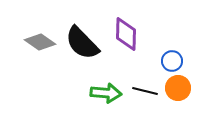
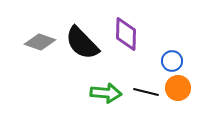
gray diamond: rotated 16 degrees counterclockwise
black line: moved 1 px right, 1 px down
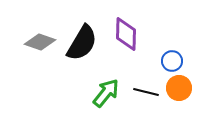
black semicircle: rotated 105 degrees counterclockwise
orange circle: moved 1 px right
green arrow: rotated 56 degrees counterclockwise
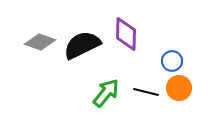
black semicircle: moved 2 px down; rotated 147 degrees counterclockwise
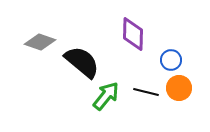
purple diamond: moved 7 px right
black semicircle: moved 17 px down; rotated 66 degrees clockwise
blue circle: moved 1 px left, 1 px up
green arrow: moved 3 px down
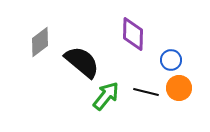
gray diamond: rotated 56 degrees counterclockwise
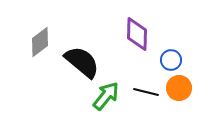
purple diamond: moved 4 px right
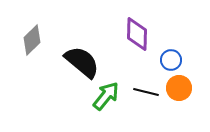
gray diamond: moved 8 px left, 2 px up; rotated 8 degrees counterclockwise
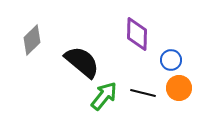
black line: moved 3 px left, 1 px down
green arrow: moved 2 px left
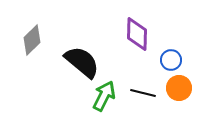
green arrow: rotated 12 degrees counterclockwise
